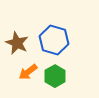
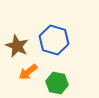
brown star: moved 3 px down
green hexagon: moved 2 px right, 7 px down; rotated 20 degrees counterclockwise
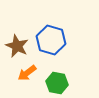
blue hexagon: moved 3 px left
orange arrow: moved 1 px left, 1 px down
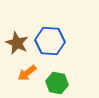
blue hexagon: moved 1 px left, 1 px down; rotated 12 degrees counterclockwise
brown star: moved 3 px up
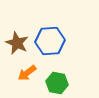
blue hexagon: rotated 8 degrees counterclockwise
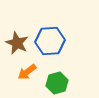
orange arrow: moved 1 px up
green hexagon: rotated 25 degrees counterclockwise
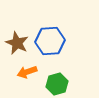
orange arrow: rotated 18 degrees clockwise
green hexagon: moved 1 px down
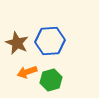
green hexagon: moved 6 px left, 4 px up
